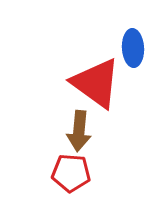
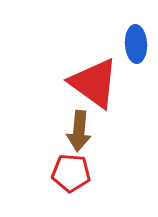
blue ellipse: moved 3 px right, 4 px up
red triangle: moved 2 px left
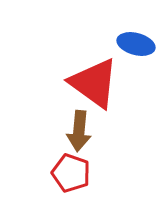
blue ellipse: rotated 72 degrees counterclockwise
red pentagon: rotated 15 degrees clockwise
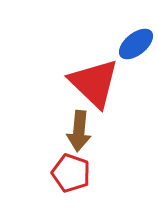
blue ellipse: rotated 54 degrees counterclockwise
red triangle: rotated 8 degrees clockwise
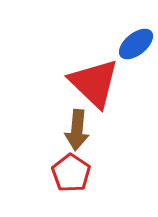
brown arrow: moved 2 px left, 1 px up
red pentagon: rotated 15 degrees clockwise
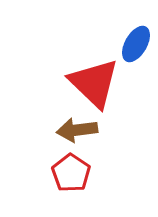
blue ellipse: rotated 21 degrees counterclockwise
brown arrow: rotated 78 degrees clockwise
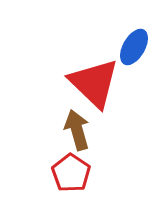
blue ellipse: moved 2 px left, 3 px down
brown arrow: rotated 81 degrees clockwise
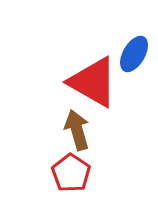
blue ellipse: moved 7 px down
red triangle: moved 1 px left, 1 px up; rotated 14 degrees counterclockwise
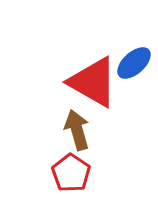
blue ellipse: moved 9 px down; rotated 18 degrees clockwise
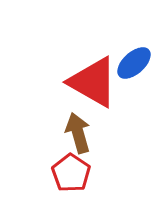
brown arrow: moved 1 px right, 3 px down
